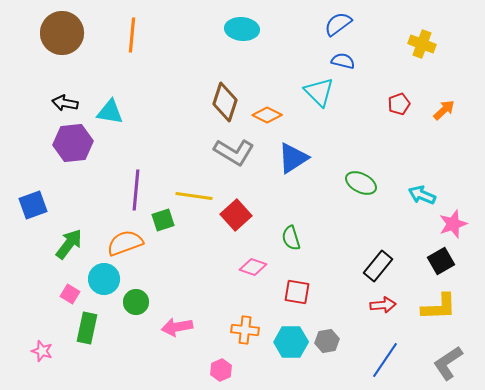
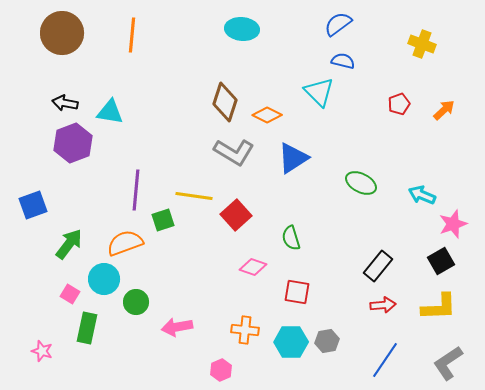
purple hexagon at (73, 143): rotated 15 degrees counterclockwise
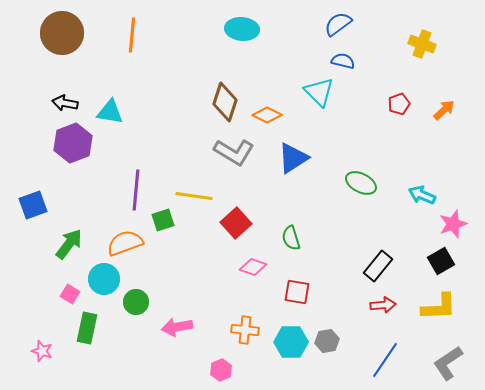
red square at (236, 215): moved 8 px down
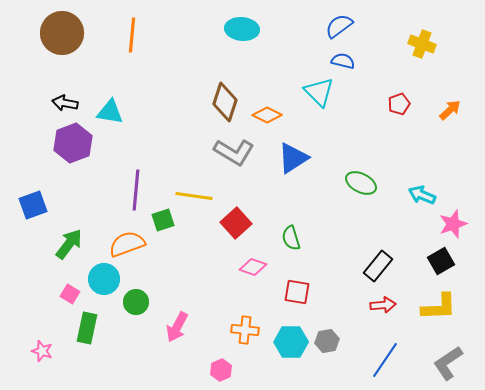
blue semicircle at (338, 24): moved 1 px right, 2 px down
orange arrow at (444, 110): moved 6 px right
orange semicircle at (125, 243): moved 2 px right, 1 px down
pink arrow at (177, 327): rotated 52 degrees counterclockwise
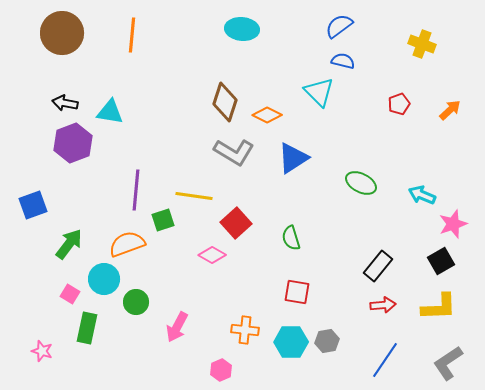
pink diamond at (253, 267): moved 41 px left, 12 px up; rotated 12 degrees clockwise
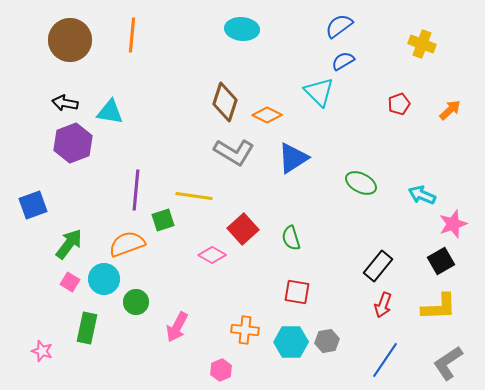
brown circle at (62, 33): moved 8 px right, 7 px down
blue semicircle at (343, 61): rotated 45 degrees counterclockwise
red square at (236, 223): moved 7 px right, 6 px down
pink square at (70, 294): moved 12 px up
red arrow at (383, 305): rotated 115 degrees clockwise
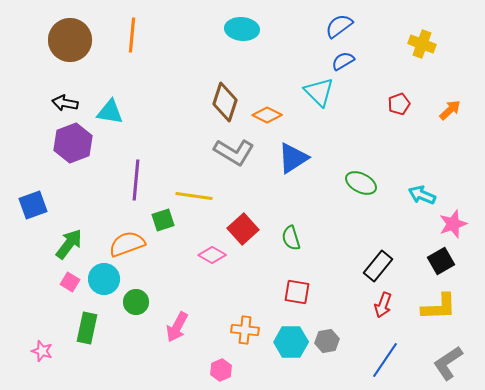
purple line at (136, 190): moved 10 px up
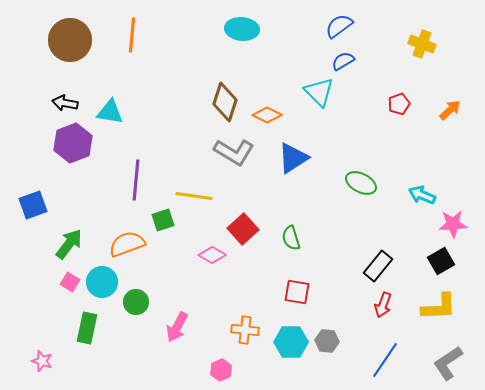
pink star at (453, 224): rotated 16 degrees clockwise
cyan circle at (104, 279): moved 2 px left, 3 px down
gray hexagon at (327, 341): rotated 15 degrees clockwise
pink star at (42, 351): moved 10 px down
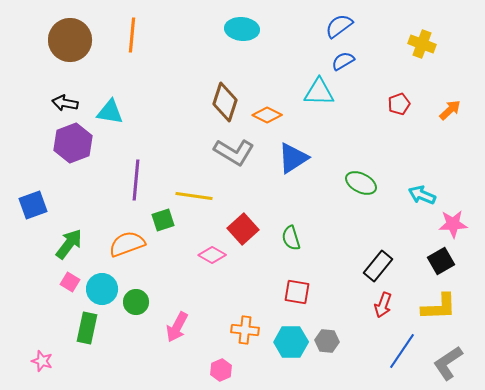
cyan triangle at (319, 92): rotated 44 degrees counterclockwise
cyan circle at (102, 282): moved 7 px down
blue line at (385, 360): moved 17 px right, 9 px up
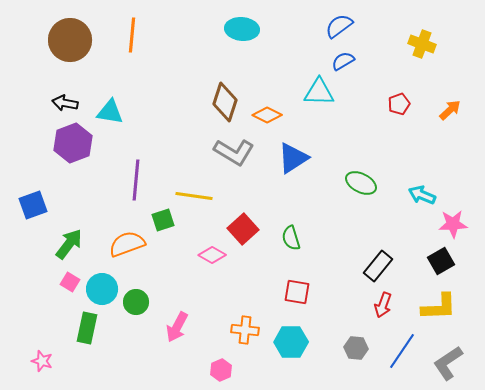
gray hexagon at (327, 341): moved 29 px right, 7 px down
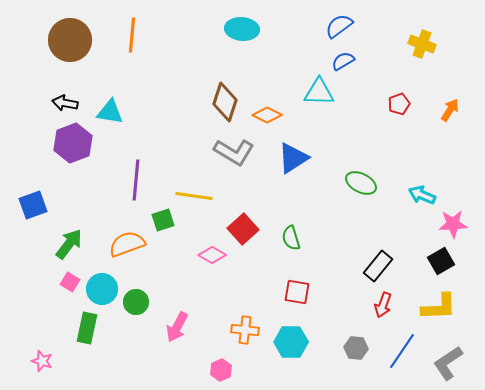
orange arrow at (450, 110): rotated 15 degrees counterclockwise
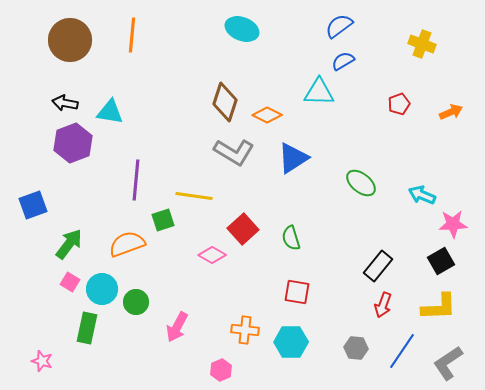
cyan ellipse at (242, 29): rotated 16 degrees clockwise
orange arrow at (450, 110): moved 1 px right, 2 px down; rotated 35 degrees clockwise
green ellipse at (361, 183): rotated 12 degrees clockwise
